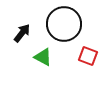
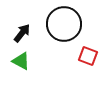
green triangle: moved 22 px left, 4 px down
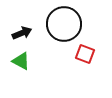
black arrow: rotated 30 degrees clockwise
red square: moved 3 px left, 2 px up
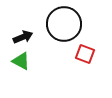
black arrow: moved 1 px right, 4 px down
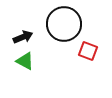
red square: moved 3 px right, 3 px up
green triangle: moved 4 px right
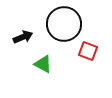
green triangle: moved 18 px right, 3 px down
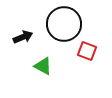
red square: moved 1 px left
green triangle: moved 2 px down
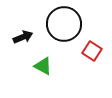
red square: moved 5 px right; rotated 12 degrees clockwise
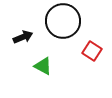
black circle: moved 1 px left, 3 px up
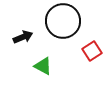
red square: rotated 24 degrees clockwise
